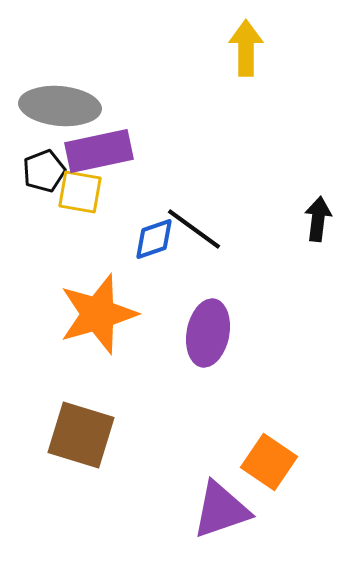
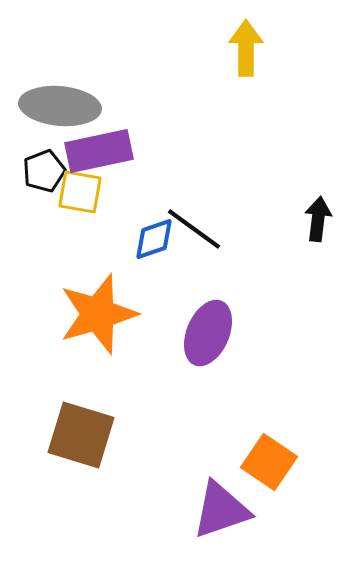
purple ellipse: rotated 12 degrees clockwise
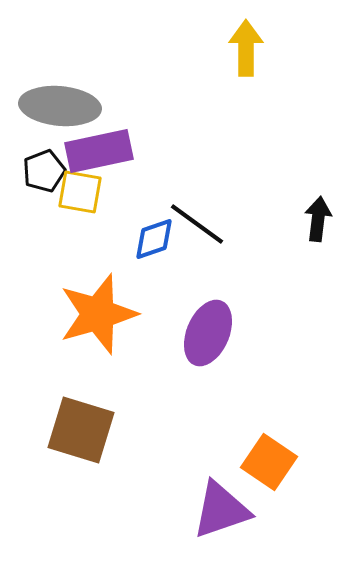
black line: moved 3 px right, 5 px up
brown square: moved 5 px up
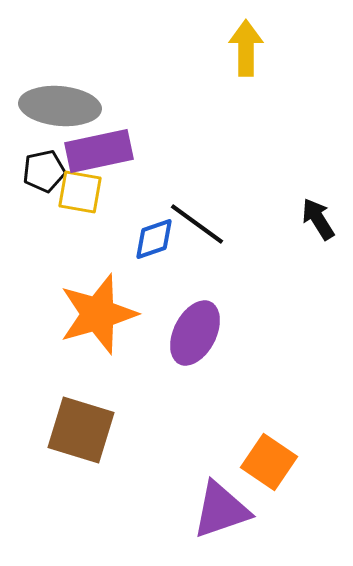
black pentagon: rotated 9 degrees clockwise
black arrow: rotated 39 degrees counterclockwise
purple ellipse: moved 13 px left; rotated 4 degrees clockwise
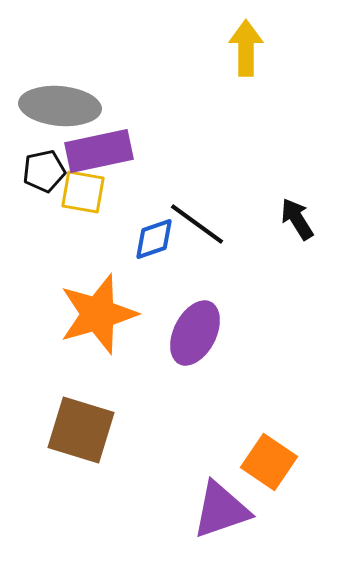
yellow square: moved 3 px right
black arrow: moved 21 px left
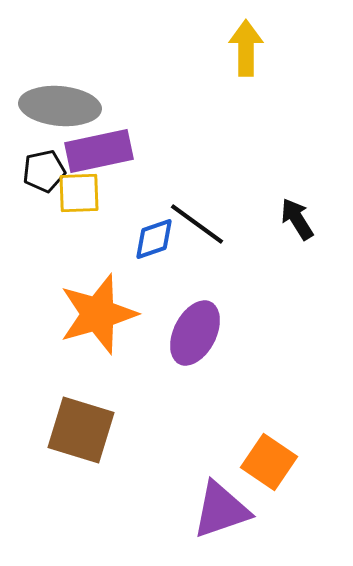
yellow square: moved 4 px left, 1 px down; rotated 12 degrees counterclockwise
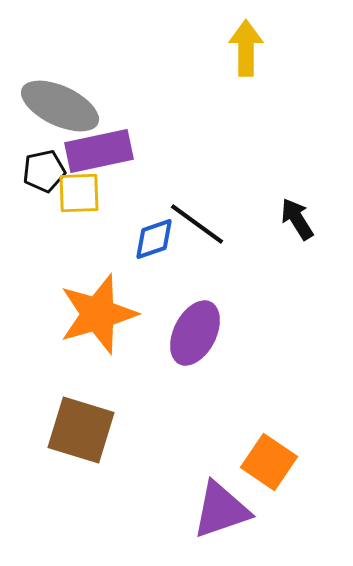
gray ellipse: rotated 20 degrees clockwise
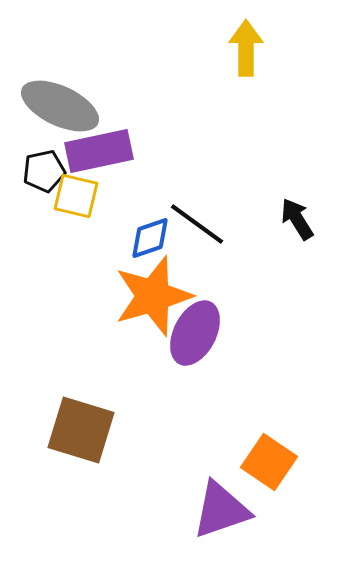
yellow square: moved 3 px left, 3 px down; rotated 15 degrees clockwise
blue diamond: moved 4 px left, 1 px up
orange star: moved 55 px right, 18 px up
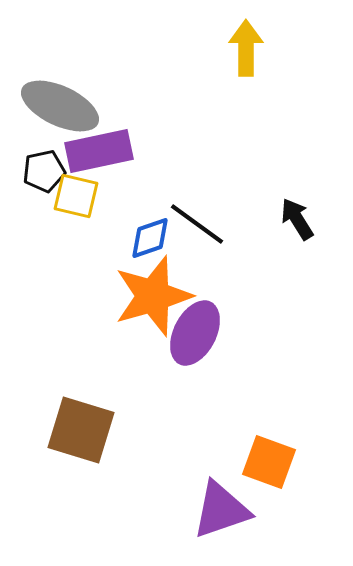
orange square: rotated 14 degrees counterclockwise
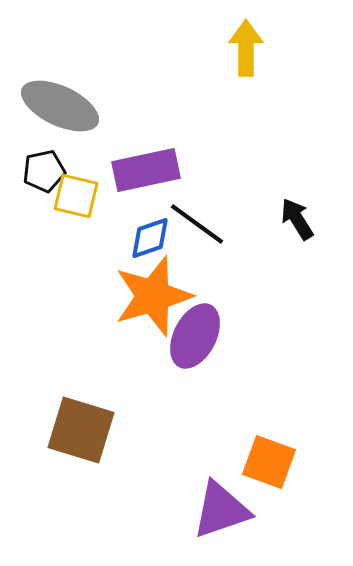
purple rectangle: moved 47 px right, 19 px down
purple ellipse: moved 3 px down
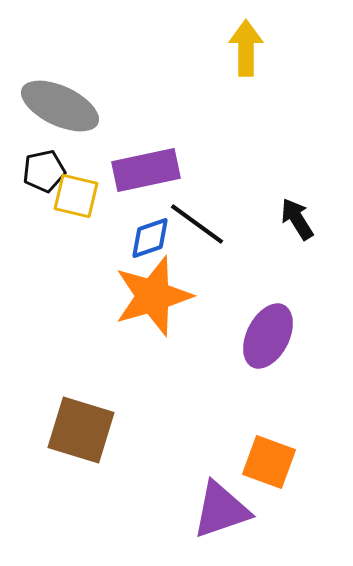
purple ellipse: moved 73 px right
